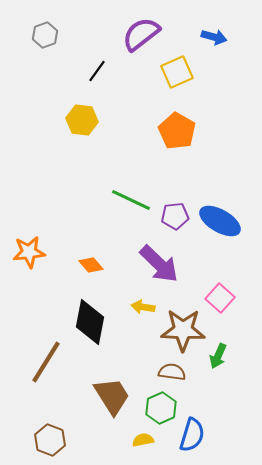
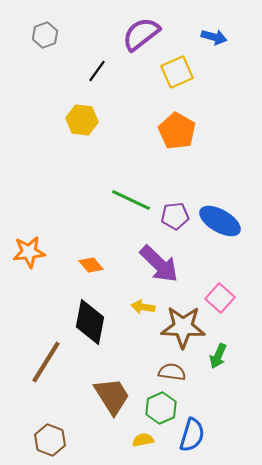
brown star: moved 3 px up
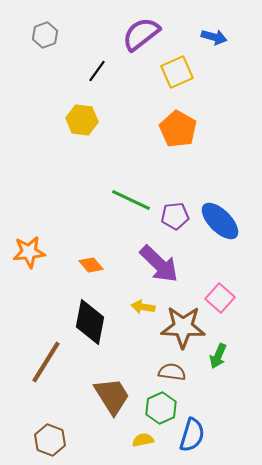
orange pentagon: moved 1 px right, 2 px up
blue ellipse: rotated 15 degrees clockwise
